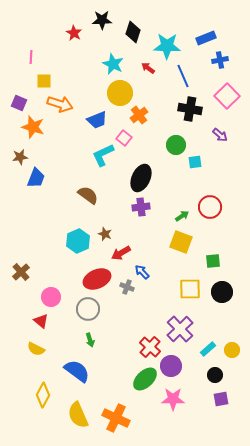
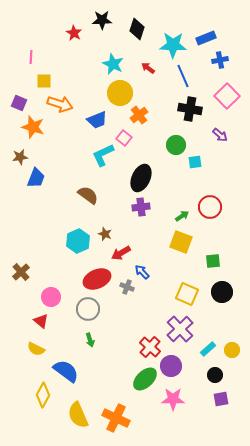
black diamond at (133, 32): moved 4 px right, 3 px up
cyan star at (167, 46): moved 6 px right, 1 px up
yellow square at (190, 289): moved 3 px left, 5 px down; rotated 25 degrees clockwise
blue semicircle at (77, 371): moved 11 px left
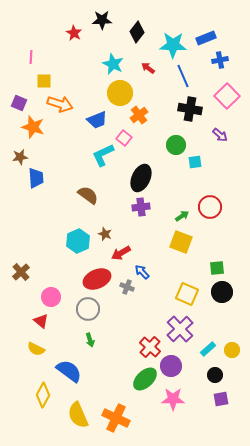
black diamond at (137, 29): moved 3 px down; rotated 20 degrees clockwise
blue trapezoid at (36, 178): rotated 25 degrees counterclockwise
green square at (213, 261): moved 4 px right, 7 px down
blue semicircle at (66, 371): moved 3 px right
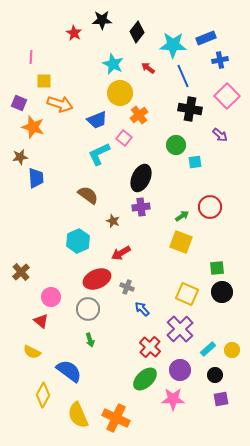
cyan L-shape at (103, 155): moved 4 px left, 1 px up
brown star at (105, 234): moved 8 px right, 13 px up
blue arrow at (142, 272): moved 37 px down
yellow semicircle at (36, 349): moved 4 px left, 3 px down
purple circle at (171, 366): moved 9 px right, 4 px down
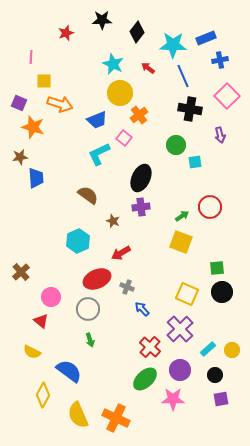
red star at (74, 33): moved 8 px left; rotated 21 degrees clockwise
purple arrow at (220, 135): rotated 35 degrees clockwise
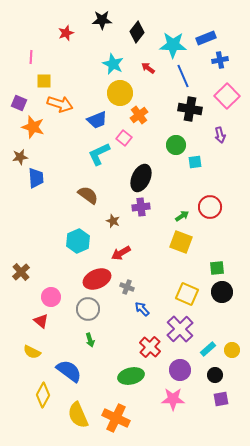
green ellipse at (145, 379): moved 14 px left, 3 px up; rotated 30 degrees clockwise
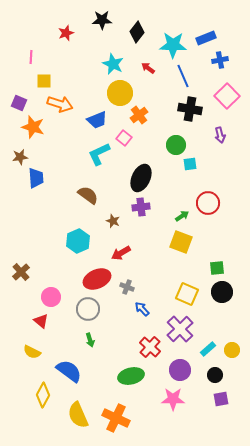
cyan square at (195, 162): moved 5 px left, 2 px down
red circle at (210, 207): moved 2 px left, 4 px up
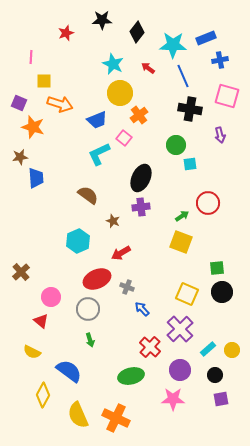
pink square at (227, 96): rotated 30 degrees counterclockwise
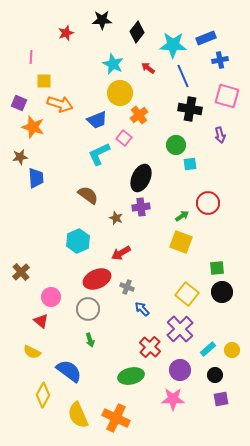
brown star at (113, 221): moved 3 px right, 3 px up
yellow square at (187, 294): rotated 15 degrees clockwise
